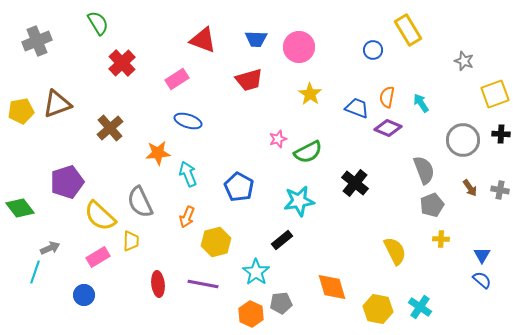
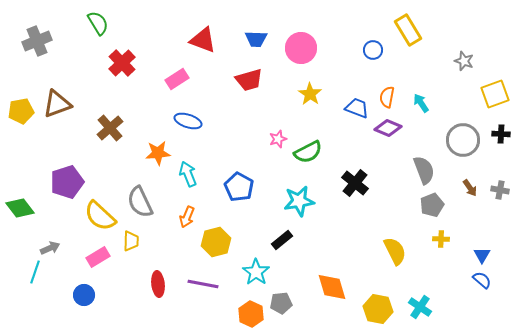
pink circle at (299, 47): moved 2 px right, 1 px down
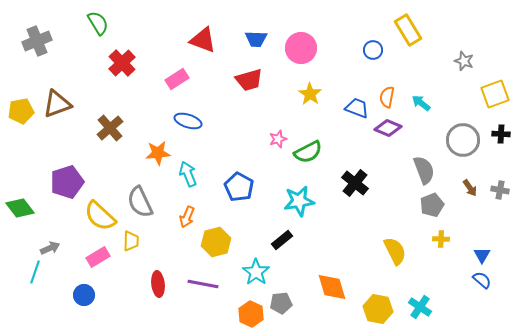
cyan arrow at (421, 103): rotated 18 degrees counterclockwise
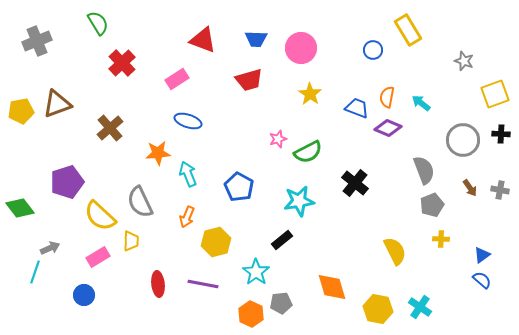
blue triangle at (482, 255): rotated 24 degrees clockwise
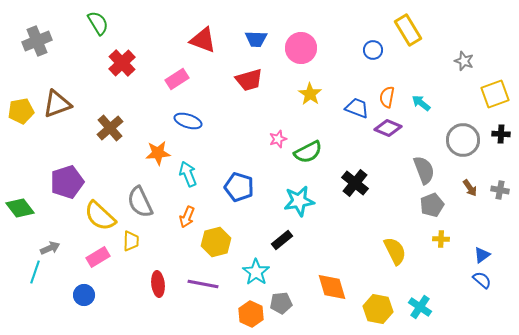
blue pentagon at (239, 187): rotated 12 degrees counterclockwise
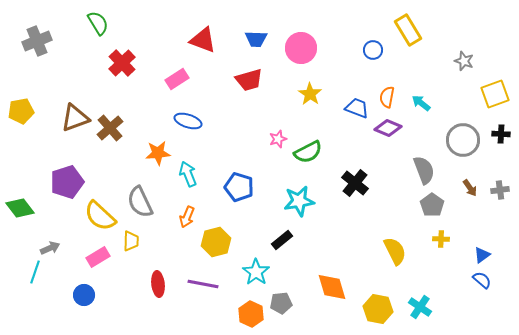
brown triangle at (57, 104): moved 18 px right, 14 px down
gray cross at (500, 190): rotated 18 degrees counterclockwise
gray pentagon at (432, 205): rotated 15 degrees counterclockwise
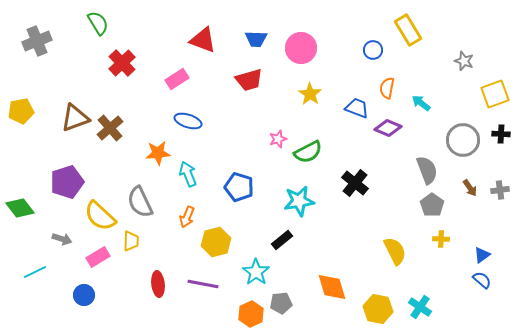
orange semicircle at (387, 97): moved 9 px up
gray semicircle at (424, 170): moved 3 px right
gray arrow at (50, 248): moved 12 px right, 9 px up; rotated 42 degrees clockwise
cyan line at (35, 272): rotated 45 degrees clockwise
orange hexagon at (251, 314): rotated 10 degrees clockwise
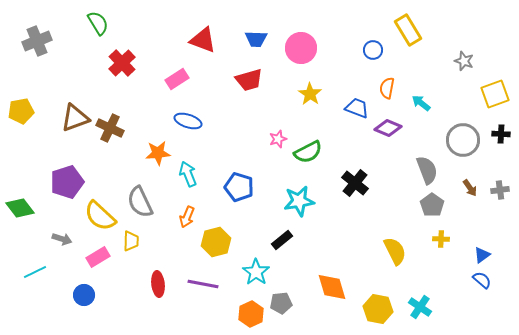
brown cross at (110, 128): rotated 24 degrees counterclockwise
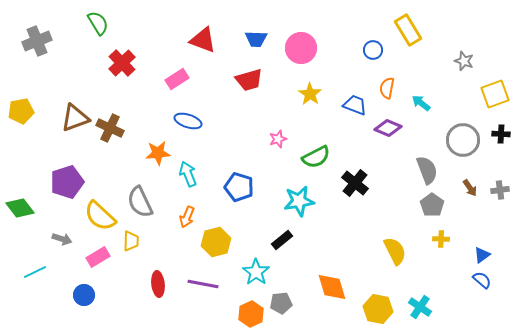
blue trapezoid at (357, 108): moved 2 px left, 3 px up
green semicircle at (308, 152): moved 8 px right, 5 px down
